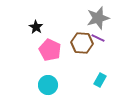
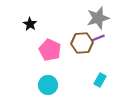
black star: moved 6 px left, 3 px up
purple line: rotated 48 degrees counterclockwise
brown hexagon: rotated 10 degrees counterclockwise
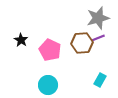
black star: moved 9 px left, 16 px down
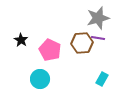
purple line: rotated 32 degrees clockwise
cyan rectangle: moved 2 px right, 1 px up
cyan circle: moved 8 px left, 6 px up
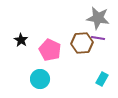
gray star: rotated 25 degrees clockwise
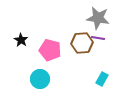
pink pentagon: rotated 10 degrees counterclockwise
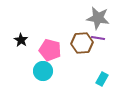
cyan circle: moved 3 px right, 8 px up
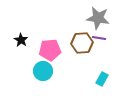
purple line: moved 1 px right
pink pentagon: rotated 20 degrees counterclockwise
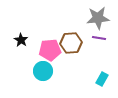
gray star: rotated 15 degrees counterclockwise
brown hexagon: moved 11 px left
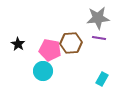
black star: moved 3 px left, 4 px down
pink pentagon: rotated 15 degrees clockwise
